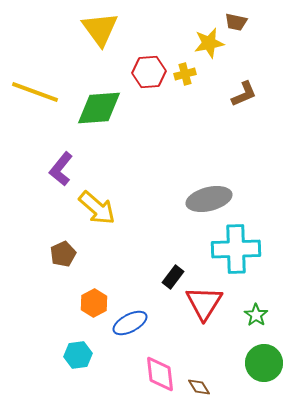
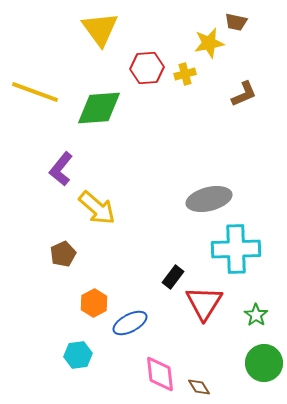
red hexagon: moved 2 px left, 4 px up
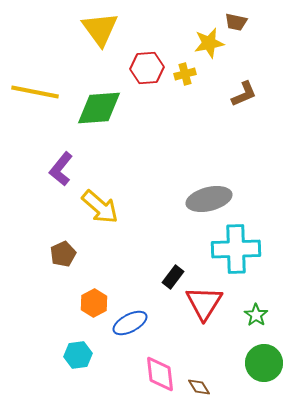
yellow line: rotated 9 degrees counterclockwise
yellow arrow: moved 3 px right, 1 px up
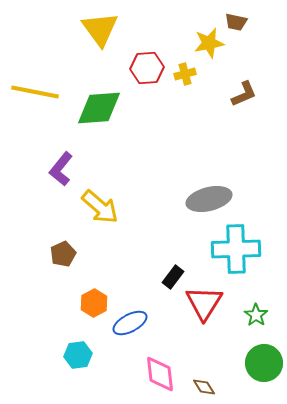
brown diamond: moved 5 px right
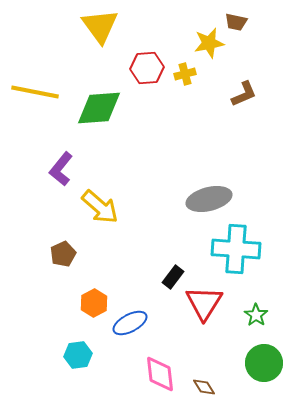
yellow triangle: moved 3 px up
cyan cross: rotated 6 degrees clockwise
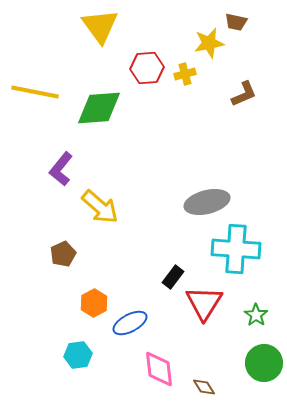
gray ellipse: moved 2 px left, 3 px down
pink diamond: moved 1 px left, 5 px up
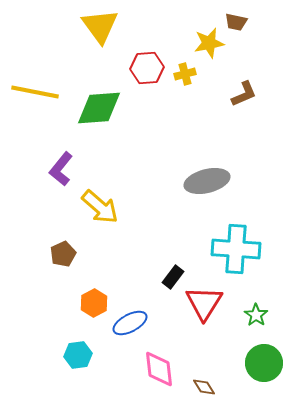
gray ellipse: moved 21 px up
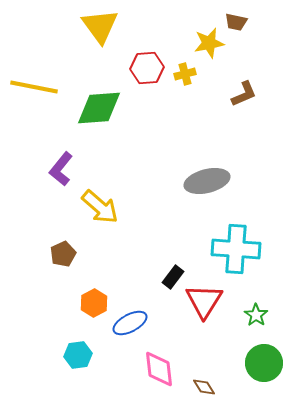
yellow line: moved 1 px left, 5 px up
red triangle: moved 2 px up
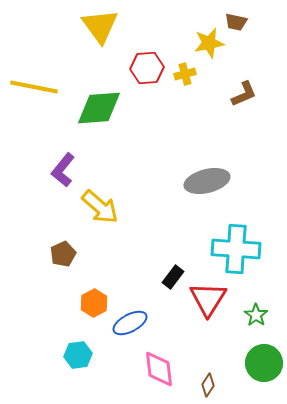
purple L-shape: moved 2 px right, 1 px down
red triangle: moved 4 px right, 2 px up
brown diamond: moved 4 px right, 2 px up; rotated 65 degrees clockwise
